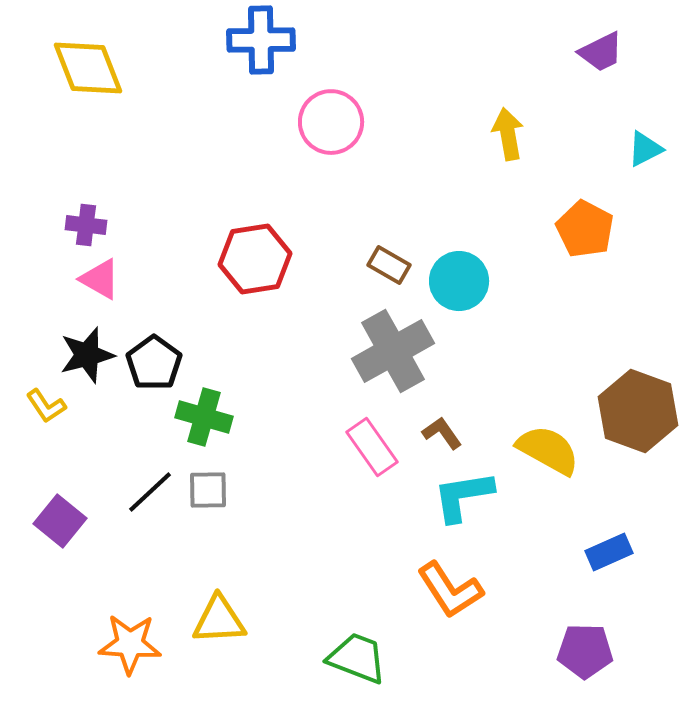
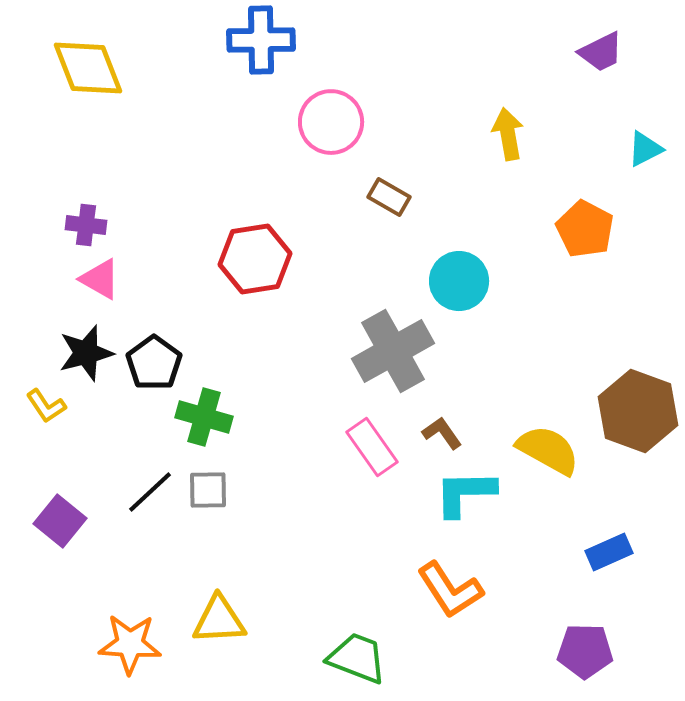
brown rectangle: moved 68 px up
black star: moved 1 px left, 2 px up
cyan L-shape: moved 2 px right, 3 px up; rotated 8 degrees clockwise
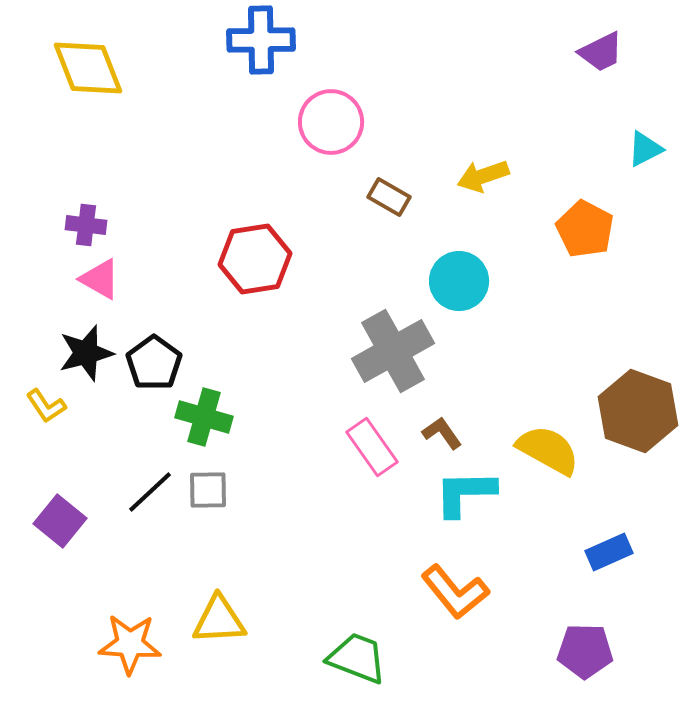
yellow arrow: moved 25 px left, 42 px down; rotated 99 degrees counterclockwise
orange L-shape: moved 5 px right, 2 px down; rotated 6 degrees counterclockwise
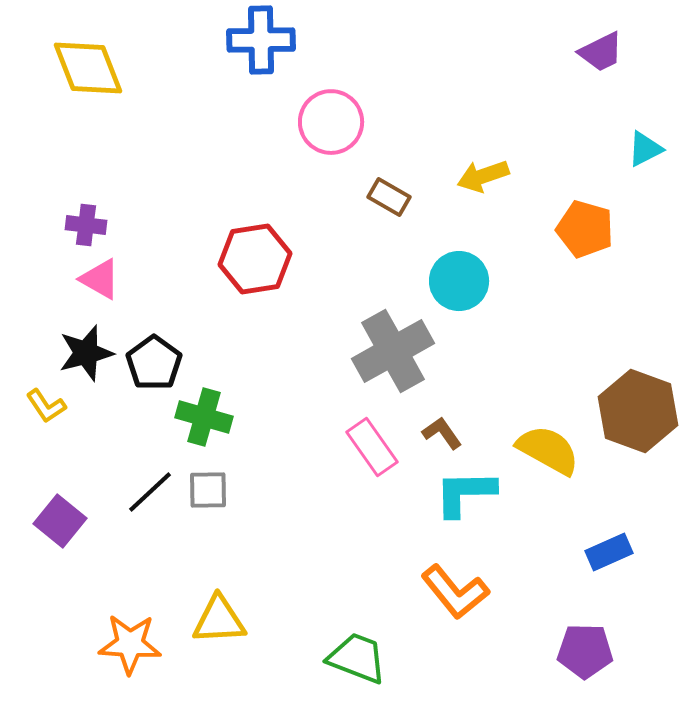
orange pentagon: rotated 12 degrees counterclockwise
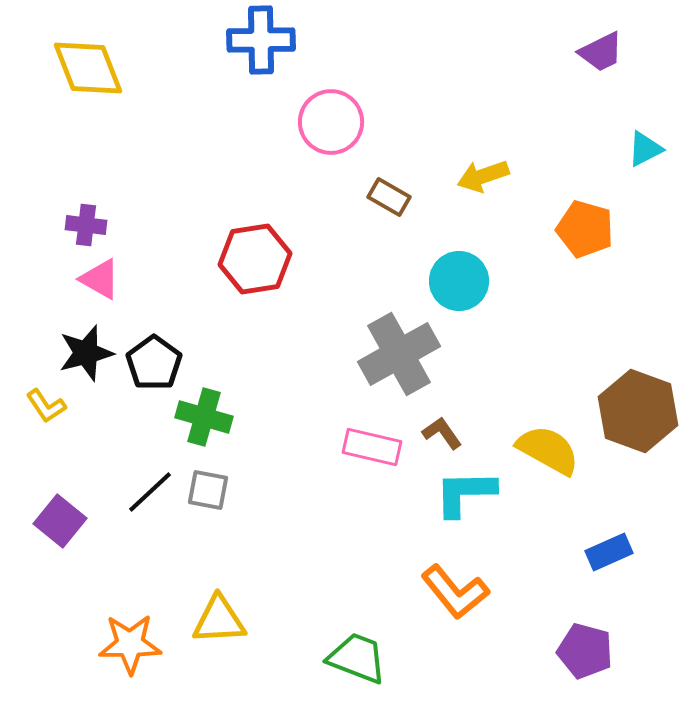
gray cross: moved 6 px right, 3 px down
pink rectangle: rotated 42 degrees counterclockwise
gray square: rotated 12 degrees clockwise
orange star: rotated 4 degrees counterclockwise
purple pentagon: rotated 14 degrees clockwise
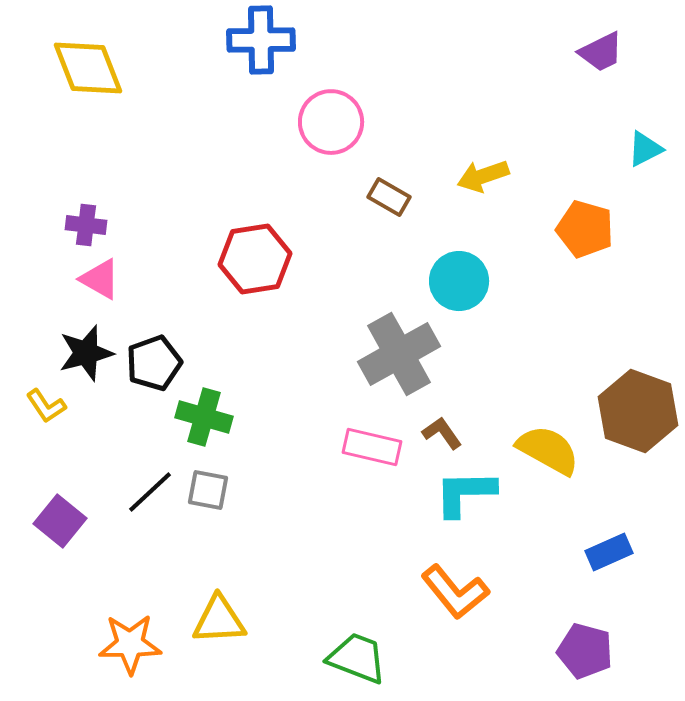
black pentagon: rotated 16 degrees clockwise
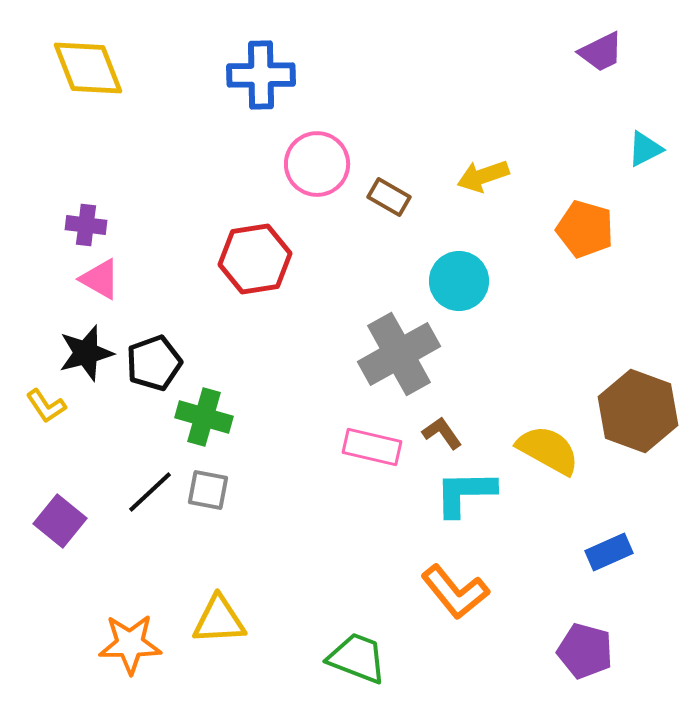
blue cross: moved 35 px down
pink circle: moved 14 px left, 42 px down
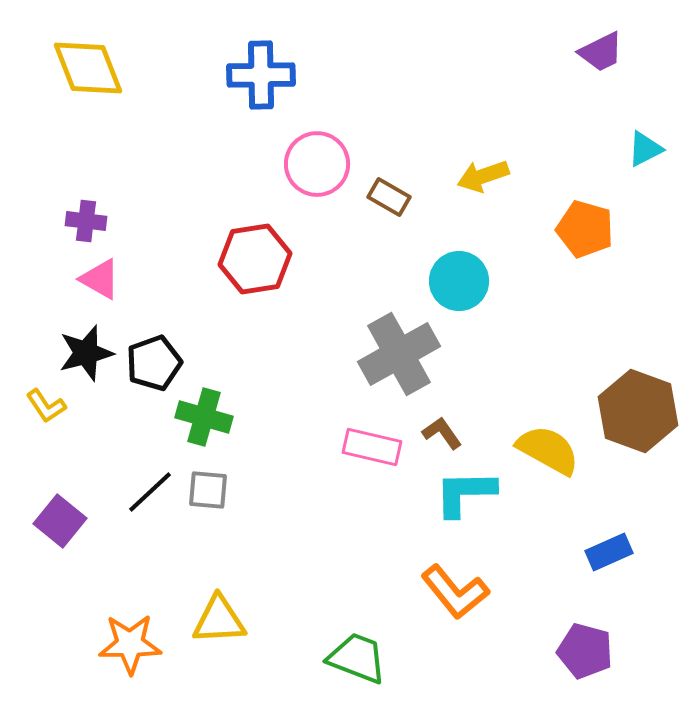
purple cross: moved 4 px up
gray square: rotated 6 degrees counterclockwise
